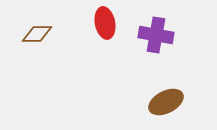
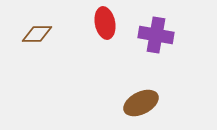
brown ellipse: moved 25 px left, 1 px down
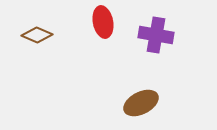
red ellipse: moved 2 px left, 1 px up
brown diamond: moved 1 px down; rotated 24 degrees clockwise
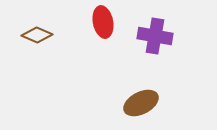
purple cross: moved 1 px left, 1 px down
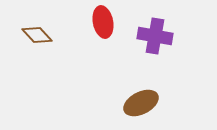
brown diamond: rotated 24 degrees clockwise
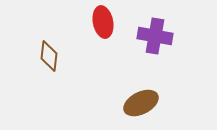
brown diamond: moved 12 px right, 21 px down; rotated 48 degrees clockwise
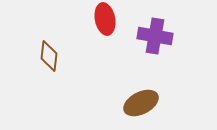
red ellipse: moved 2 px right, 3 px up
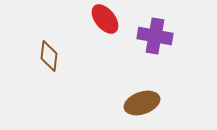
red ellipse: rotated 28 degrees counterclockwise
brown ellipse: moved 1 px right; rotated 8 degrees clockwise
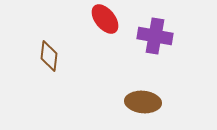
brown ellipse: moved 1 px right, 1 px up; rotated 24 degrees clockwise
